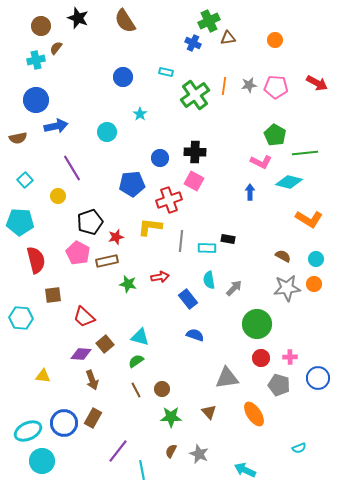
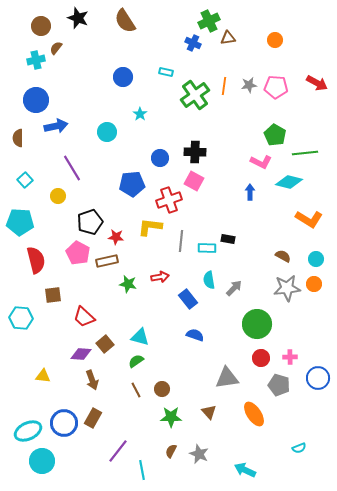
brown semicircle at (18, 138): rotated 102 degrees clockwise
red star at (116, 237): rotated 21 degrees clockwise
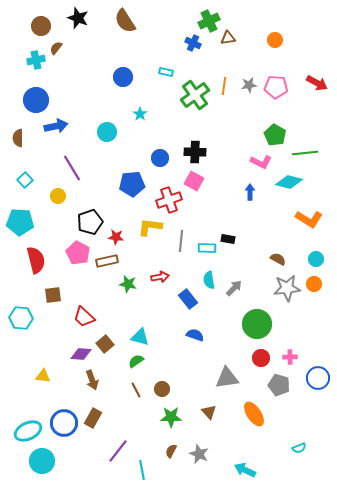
brown semicircle at (283, 256): moved 5 px left, 3 px down
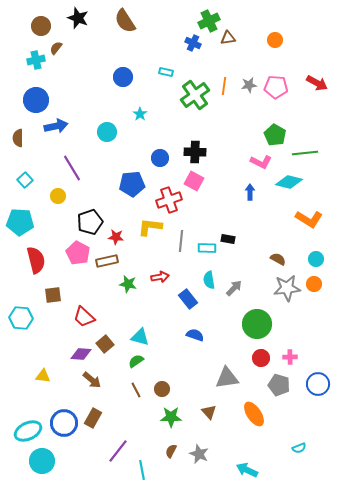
blue circle at (318, 378): moved 6 px down
brown arrow at (92, 380): rotated 30 degrees counterclockwise
cyan arrow at (245, 470): moved 2 px right
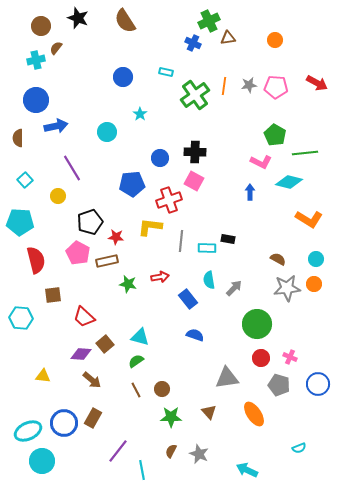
pink cross at (290, 357): rotated 24 degrees clockwise
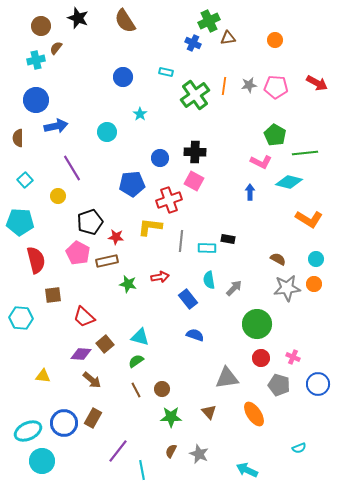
pink cross at (290, 357): moved 3 px right
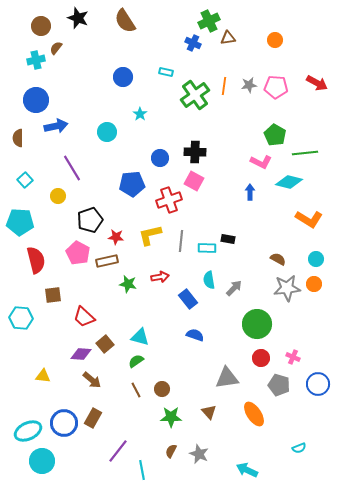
black pentagon at (90, 222): moved 2 px up
yellow L-shape at (150, 227): moved 8 px down; rotated 20 degrees counterclockwise
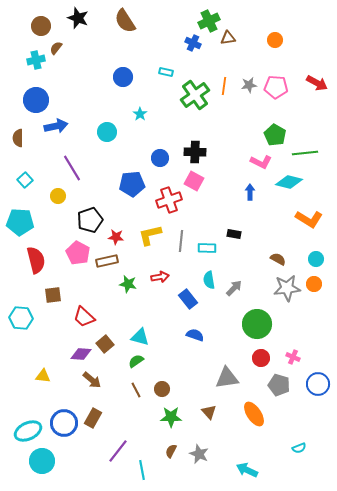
black rectangle at (228, 239): moved 6 px right, 5 px up
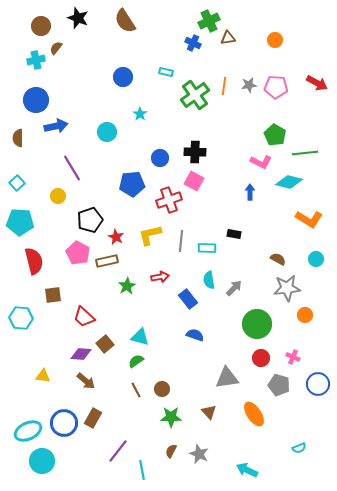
cyan square at (25, 180): moved 8 px left, 3 px down
red star at (116, 237): rotated 21 degrees clockwise
red semicircle at (36, 260): moved 2 px left, 1 px down
green star at (128, 284): moved 1 px left, 2 px down; rotated 30 degrees clockwise
orange circle at (314, 284): moved 9 px left, 31 px down
brown arrow at (92, 380): moved 6 px left, 1 px down
